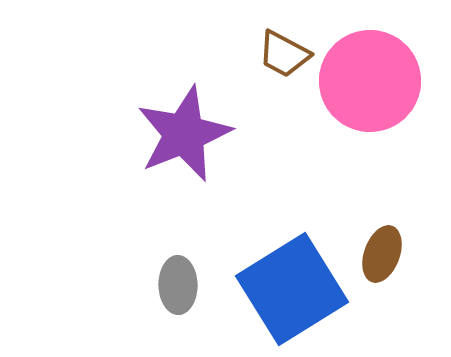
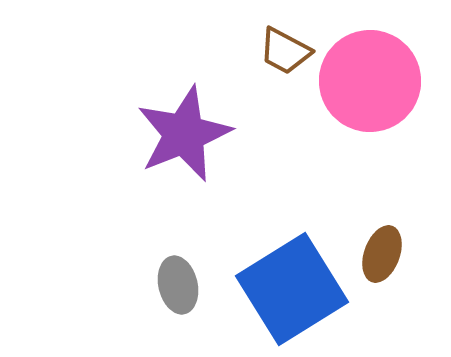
brown trapezoid: moved 1 px right, 3 px up
gray ellipse: rotated 12 degrees counterclockwise
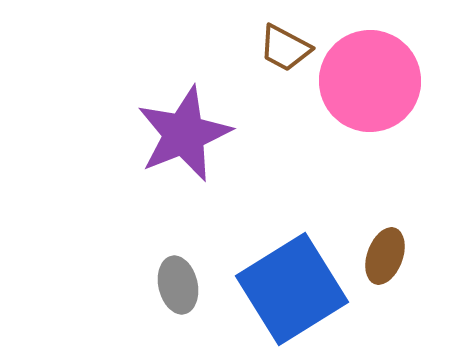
brown trapezoid: moved 3 px up
brown ellipse: moved 3 px right, 2 px down
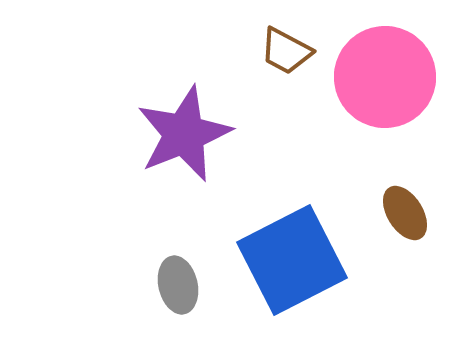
brown trapezoid: moved 1 px right, 3 px down
pink circle: moved 15 px right, 4 px up
brown ellipse: moved 20 px right, 43 px up; rotated 52 degrees counterclockwise
blue square: moved 29 px up; rotated 5 degrees clockwise
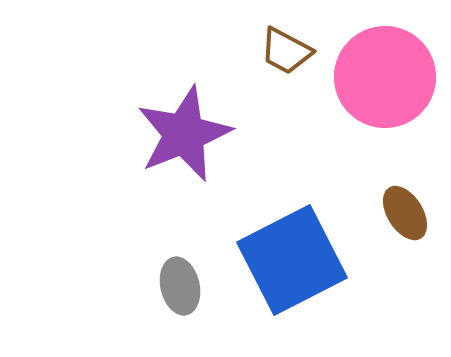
gray ellipse: moved 2 px right, 1 px down
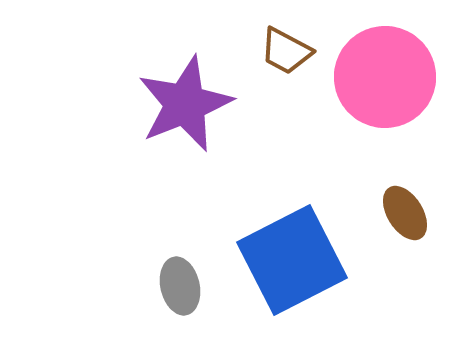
purple star: moved 1 px right, 30 px up
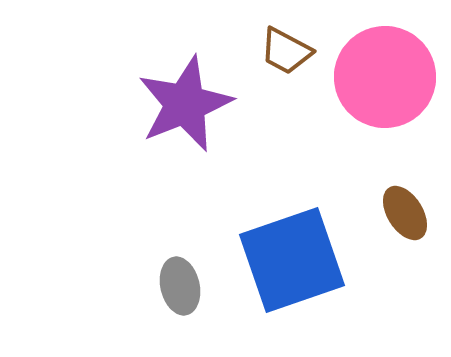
blue square: rotated 8 degrees clockwise
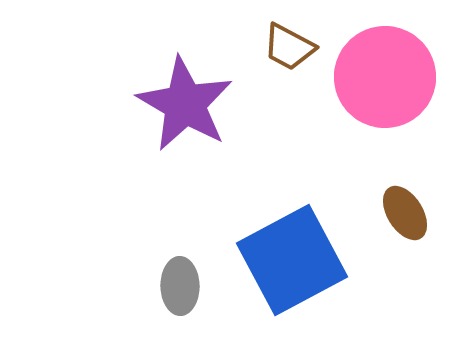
brown trapezoid: moved 3 px right, 4 px up
purple star: rotated 20 degrees counterclockwise
blue square: rotated 9 degrees counterclockwise
gray ellipse: rotated 12 degrees clockwise
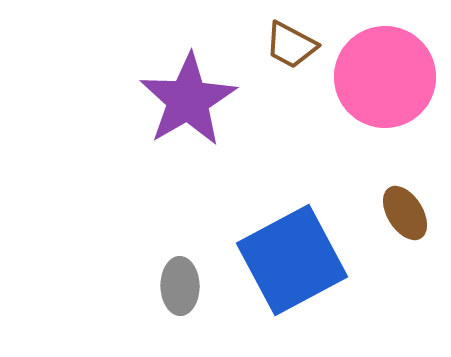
brown trapezoid: moved 2 px right, 2 px up
purple star: moved 3 px right, 4 px up; rotated 12 degrees clockwise
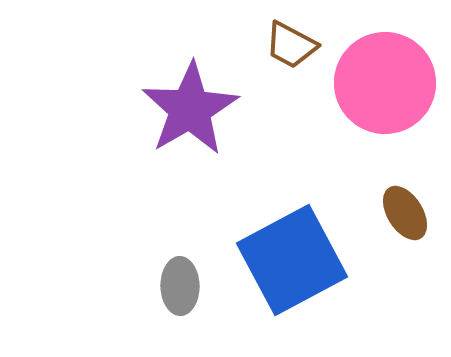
pink circle: moved 6 px down
purple star: moved 2 px right, 9 px down
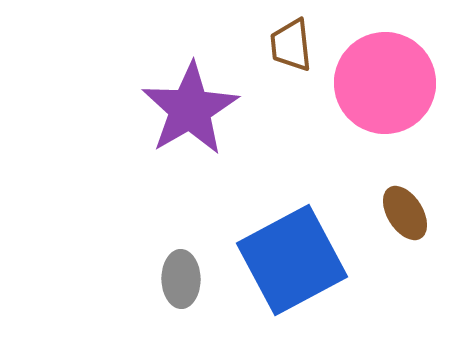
brown trapezoid: rotated 56 degrees clockwise
gray ellipse: moved 1 px right, 7 px up
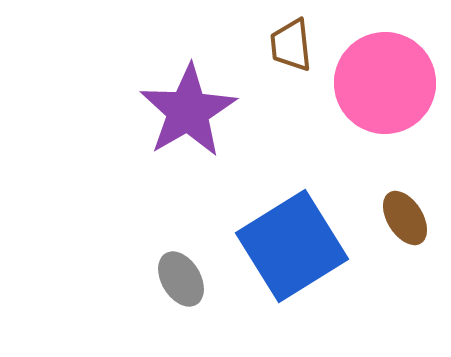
purple star: moved 2 px left, 2 px down
brown ellipse: moved 5 px down
blue square: moved 14 px up; rotated 4 degrees counterclockwise
gray ellipse: rotated 30 degrees counterclockwise
